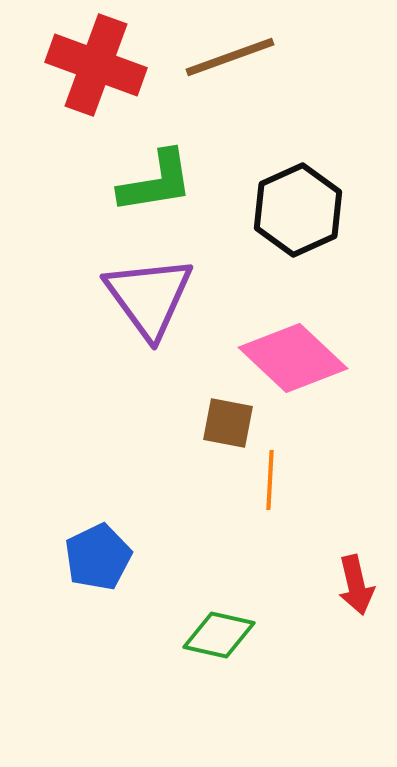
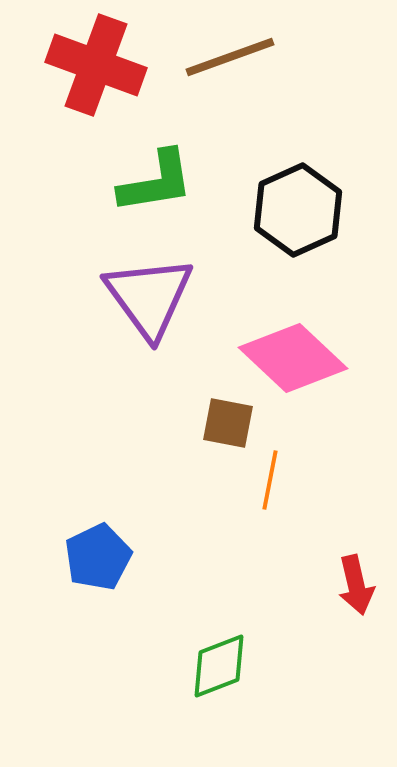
orange line: rotated 8 degrees clockwise
green diamond: moved 31 px down; rotated 34 degrees counterclockwise
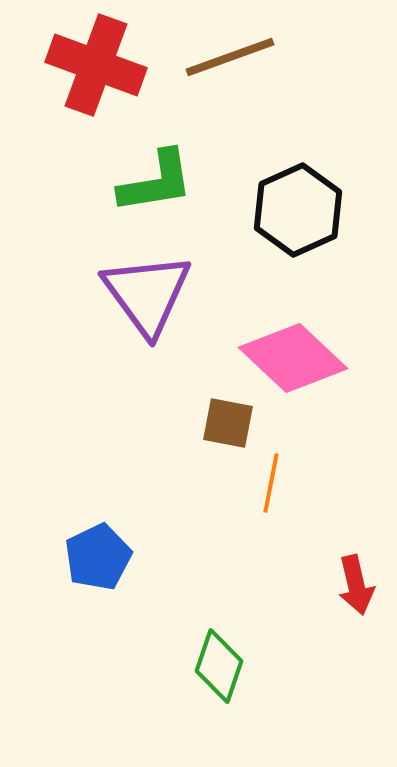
purple triangle: moved 2 px left, 3 px up
orange line: moved 1 px right, 3 px down
green diamond: rotated 50 degrees counterclockwise
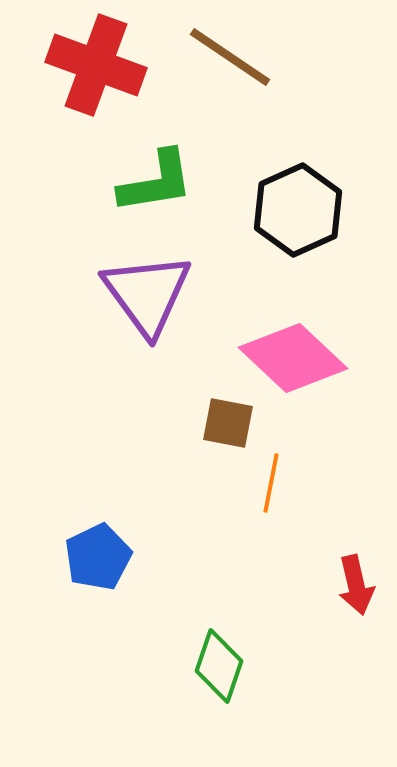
brown line: rotated 54 degrees clockwise
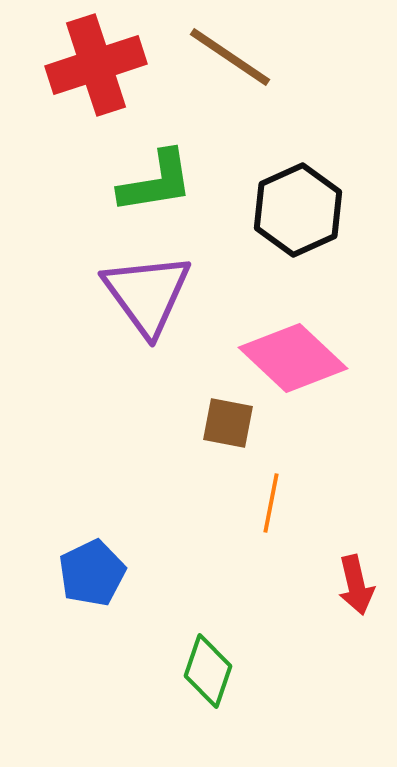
red cross: rotated 38 degrees counterclockwise
orange line: moved 20 px down
blue pentagon: moved 6 px left, 16 px down
green diamond: moved 11 px left, 5 px down
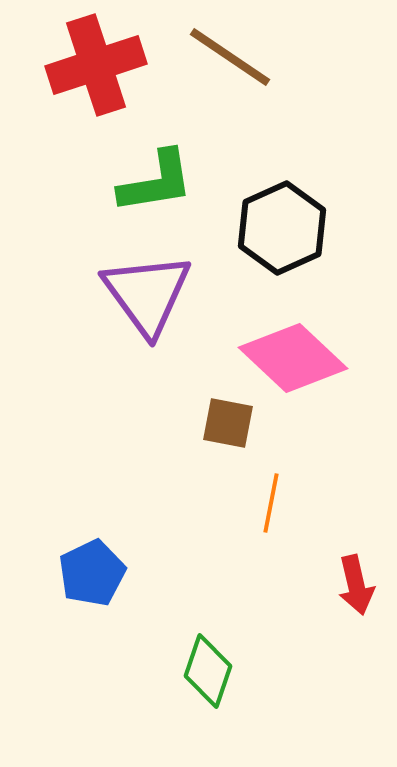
black hexagon: moved 16 px left, 18 px down
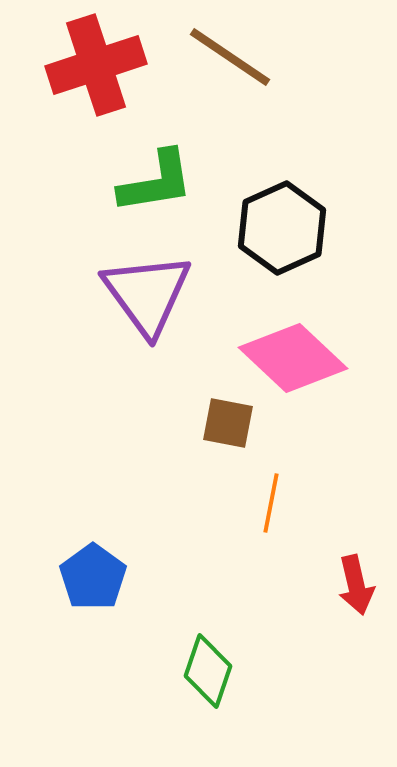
blue pentagon: moved 1 px right, 4 px down; rotated 10 degrees counterclockwise
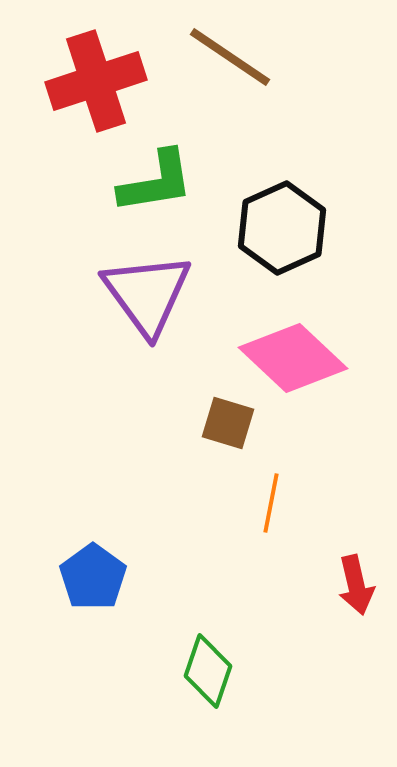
red cross: moved 16 px down
brown square: rotated 6 degrees clockwise
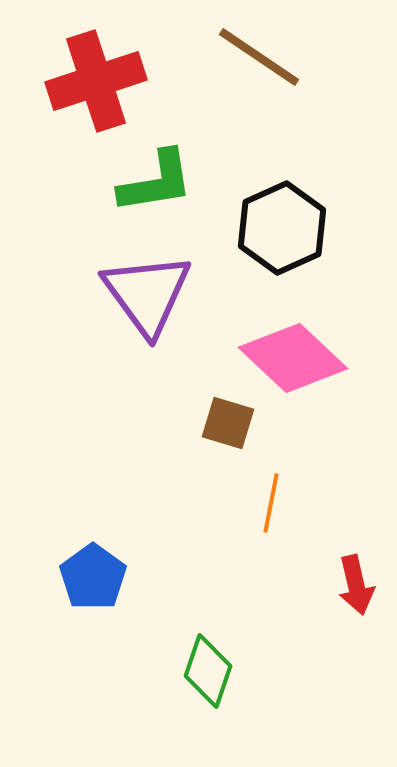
brown line: moved 29 px right
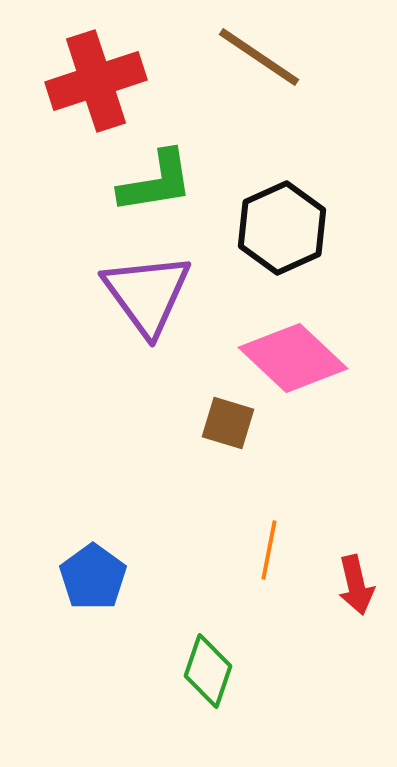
orange line: moved 2 px left, 47 px down
